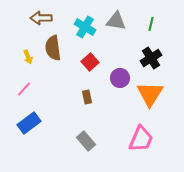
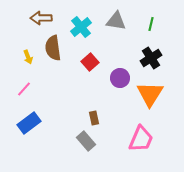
cyan cross: moved 4 px left; rotated 20 degrees clockwise
brown rectangle: moved 7 px right, 21 px down
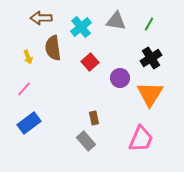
green line: moved 2 px left; rotated 16 degrees clockwise
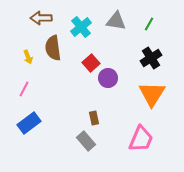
red square: moved 1 px right, 1 px down
purple circle: moved 12 px left
pink line: rotated 14 degrees counterclockwise
orange triangle: moved 2 px right
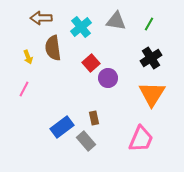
blue rectangle: moved 33 px right, 4 px down
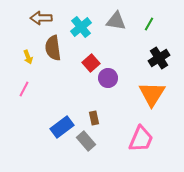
black cross: moved 8 px right
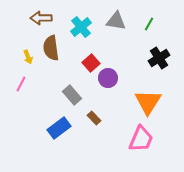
brown semicircle: moved 2 px left
pink line: moved 3 px left, 5 px up
orange triangle: moved 4 px left, 8 px down
brown rectangle: rotated 32 degrees counterclockwise
blue rectangle: moved 3 px left, 1 px down
gray rectangle: moved 14 px left, 46 px up
